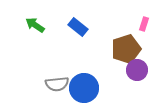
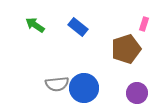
purple circle: moved 23 px down
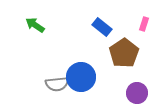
blue rectangle: moved 24 px right
brown pentagon: moved 2 px left, 4 px down; rotated 16 degrees counterclockwise
blue circle: moved 3 px left, 11 px up
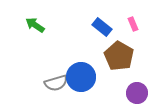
pink rectangle: moved 11 px left; rotated 40 degrees counterclockwise
brown pentagon: moved 5 px left, 3 px down; rotated 8 degrees counterclockwise
gray semicircle: moved 1 px left, 1 px up; rotated 10 degrees counterclockwise
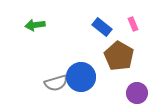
green arrow: rotated 42 degrees counterclockwise
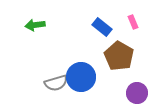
pink rectangle: moved 2 px up
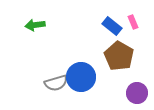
blue rectangle: moved 10 px right, 1 px up
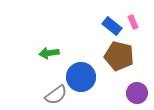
green arrow: moved 14 px right, 28 px down
brown pentagon: rotated 16 degrees counterclockwise
gray semicircle: moved 12 px down; rotated 20 degrees counterclockwise
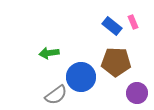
brown pentagon: moved 3 px left, 6 px down; rotated 12 degrees counterclockwise
